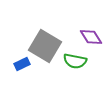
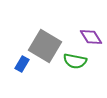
blue rectangle: rotated 35 degrees counterclockwise
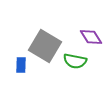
blue rectangle: moved 1 px left, 1 px down; rotated 28 degrees counterclockwise
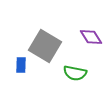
green semicircle: moved 12 px down
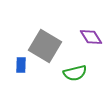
green semicircle: rotated 25 degrees counterclockwise
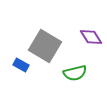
blue rectangle: rotated 63 degrees counterclockwise
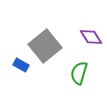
gray square: rotated 20 degrees clockwise
green semicircle: moved 4 px right; rotated 120 degrees clockwise
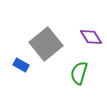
gray square: moved 1 px right, 2 px up
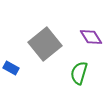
gray square: moved 1 px left
blue rectangle: moved 10 px left, 3 px down
